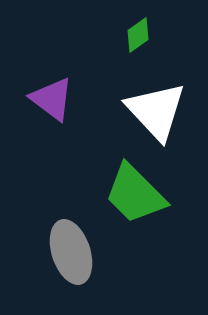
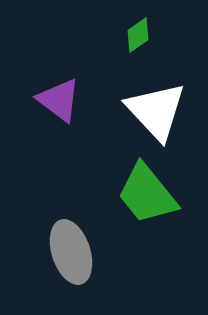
purple triangle: moved 7 px right, 1 px down
green trapezoid: moved 12 px right; rotated 6 degrees clockwise
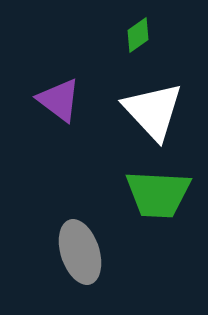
white triangle: moved 3 px left
green trapezoid: moved 11 px right; rotated 48 degrees counterclockwise
gray ellipse: moved 9 px right
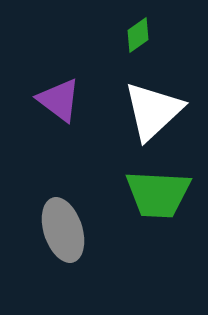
white triangle: rotated 30 degrees clockwise
gray ellipse: moved 17 px left, 22 px up
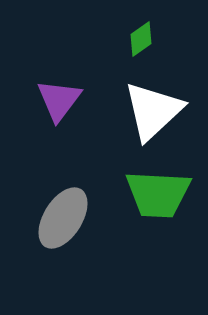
green diamond: moved 3 px right, 4 px down
purple triangle: rotated 30 degrees clockwise
gray ellipse: moved 12 px up; rotated 50 degrees clockwise
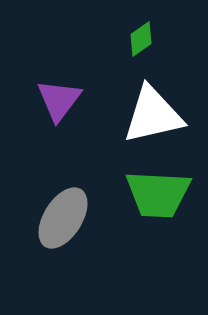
white triangle: moved 4 px down; rotated 30 degrees clockwise
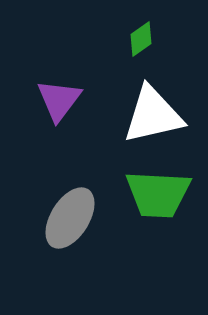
gray ellipse: moved 7 px right
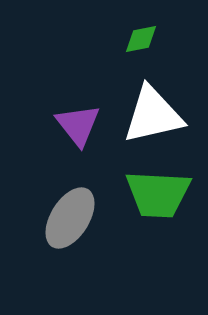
green diamond: rotated 24 degrees clockwise
purple triangle: moved 19 px right, 25 px down; rotated 15 degrees counterclockwise
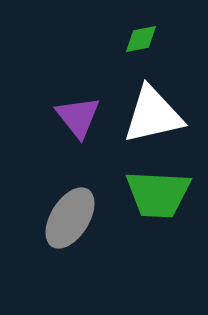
purple triangle: moved 8 px up
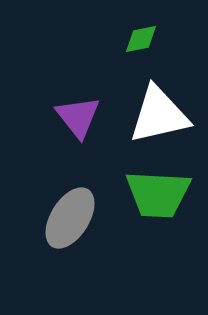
white triangle: moved 6 px right
